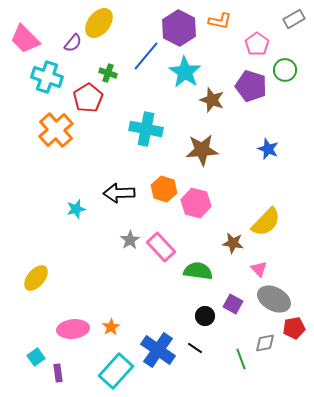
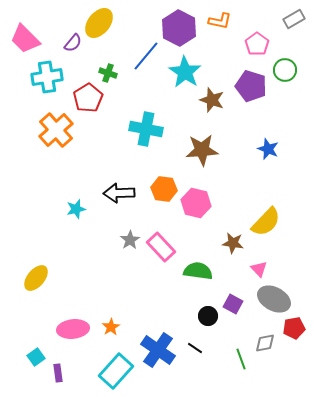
cyan cross at (47, 77): rotated 28 degrees counterclockwise
orange hexagon at (164, 189): rotated 10 degrees counterclockwise
black circle at (205, 316): moved 3 px right
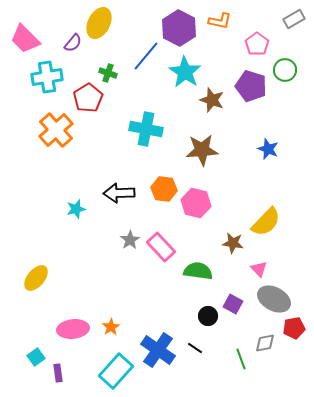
yellow ellipse at (99, 23): rotated 12 degrees counterclockwise
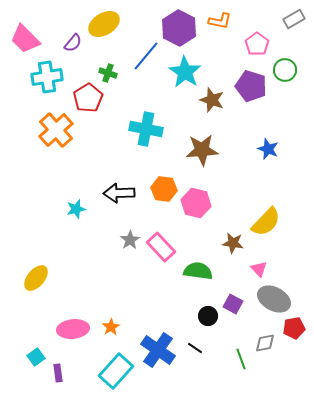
yellow ellipse at (99, 23): moved 5 px right, 1 px down; rotated 32 degrees clockwise
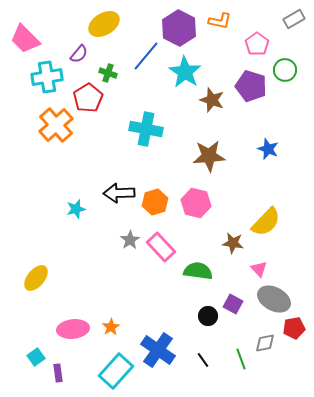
purple semicircle at (73, 43): moved 6 px right, 11 px down
orange cross at (56, 130): moved 5 px up
brown star at (202, 150): moved 7 px right, 6 px down
orange hexagon at (164, 189): moved 9 px left, 13 px down; rotated 25 degrees counterclockwise
black line at (195, 348): moved 8 px right, 12 px down; rotated 21 degrees clockwise
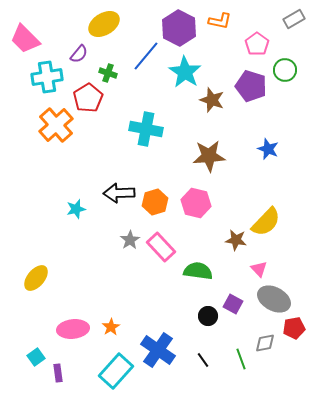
brown star at (233, 243): moved 3 px right, 3 px up
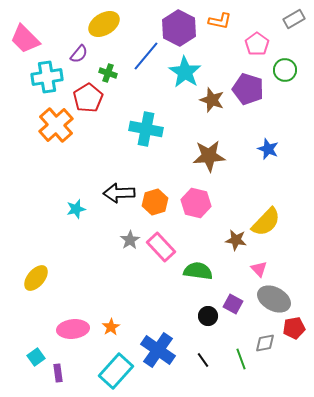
purple pentagon at (251, 86): moved 3 px left, 3 px down
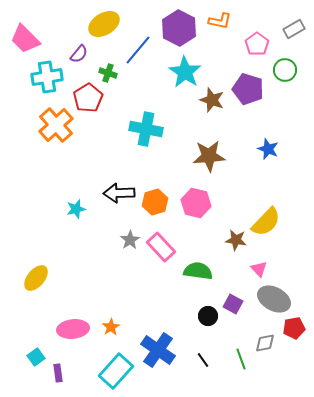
gray rectangle at (294, 19): moved 10 px down
blue line at (146, 56): moved 8 px left, 6 px up
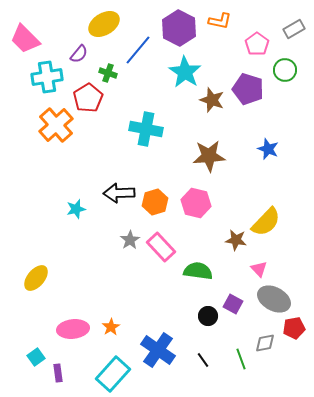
cyan rectangle at (116, 371): moved 3 px left, 3 px down
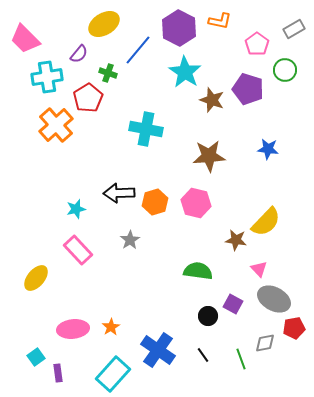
blue star at (268, 149): rotated 15 degrees counterclockwise
pink rectangle at (161, 247): moved 83 px left, 3 px down
black line at (203, 360): moved 5 px up
